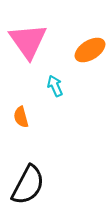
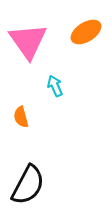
orange ellipse: moved 4 px left, 18 px up
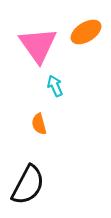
pink triangle: moved 10 px right, 4 px down
orange semicircle: moved 18 px right, 7 px down
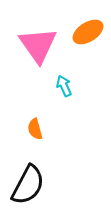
orange ellipse: moved 2 px right
cyan arrow: moved 9 px right
orange semicircle: moved 4 px left, 5 px down
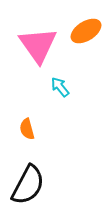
orange ellipse: moved 2 px left, 1 px up
cyan arrow: moved 4 px left, 1 px down; rotated 15 degrees counterclockwise
orange semicircle: moved 8 px left
